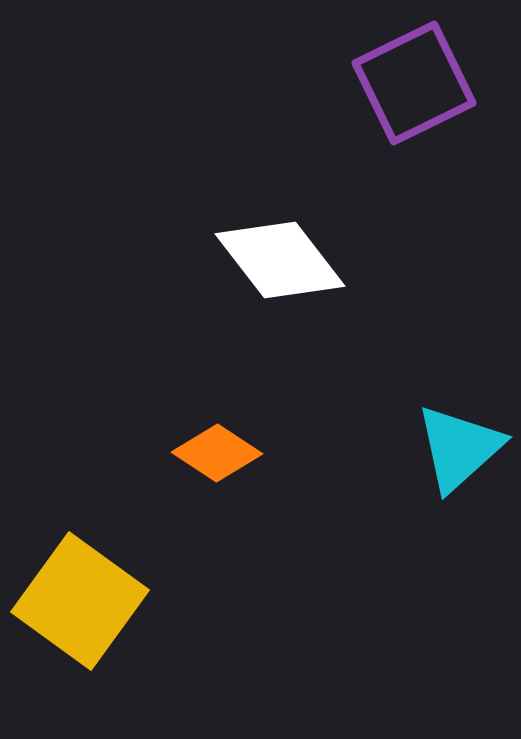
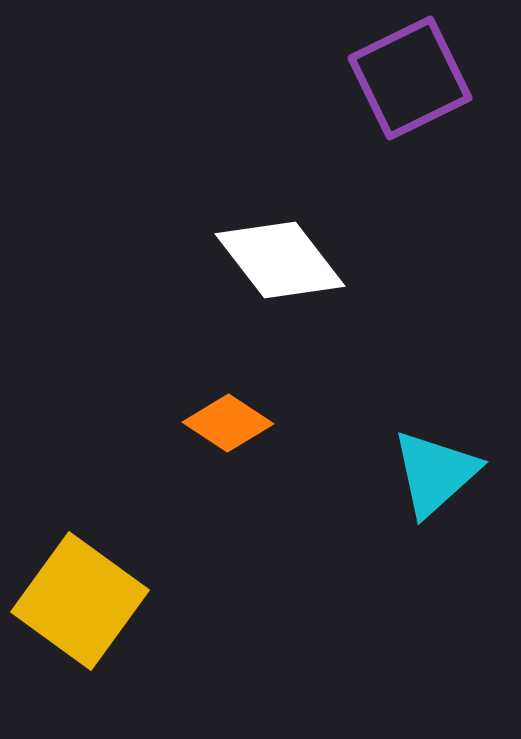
purple square: moved 4 px left, 5 px up
cyan triangle: moved 24 px left, 25 px down
orange diamond: moved 11 px right, 30 px up
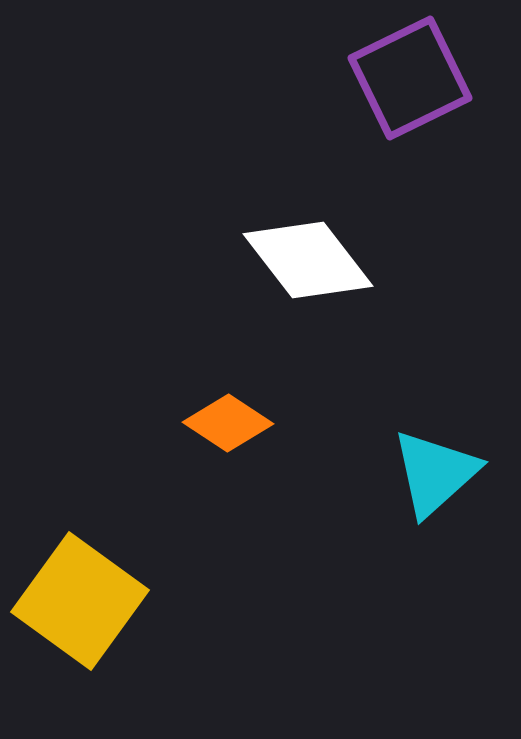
white diamond: moved 28 px right
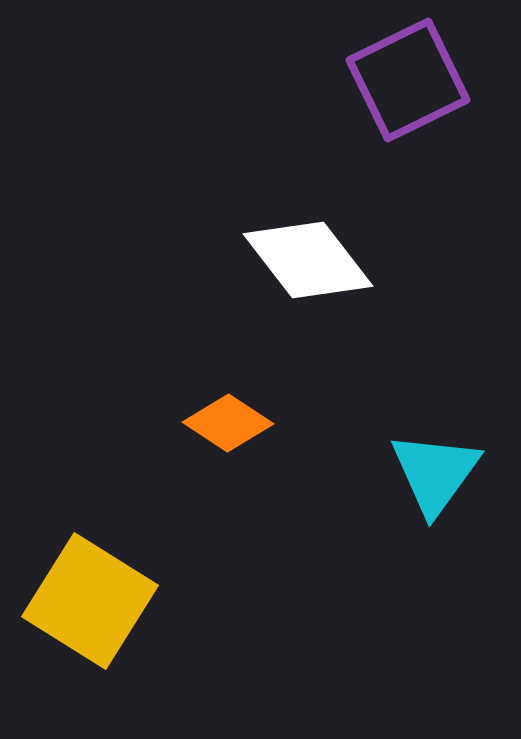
purple square: moved 2 px left, 2 px down
cyan triangle: rotated 12 degrees counterclockwise
yellow square: moved 10 px right; rotated 4 degrees counterclockwise
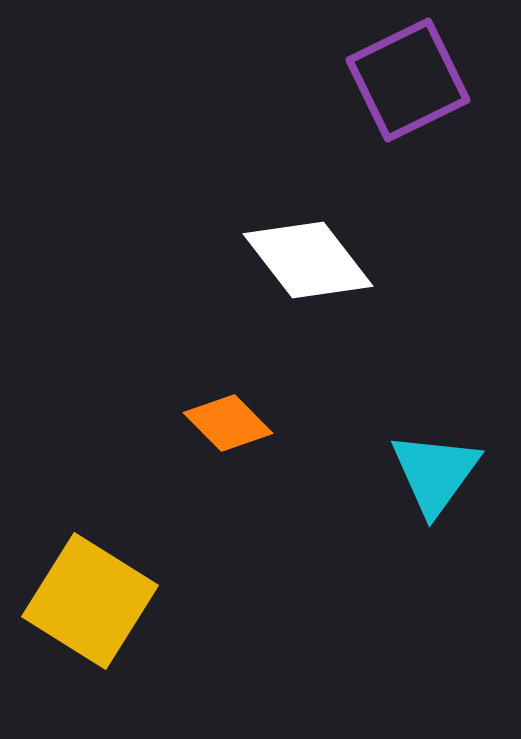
orange diamond: rotated 12 degrees clockwise
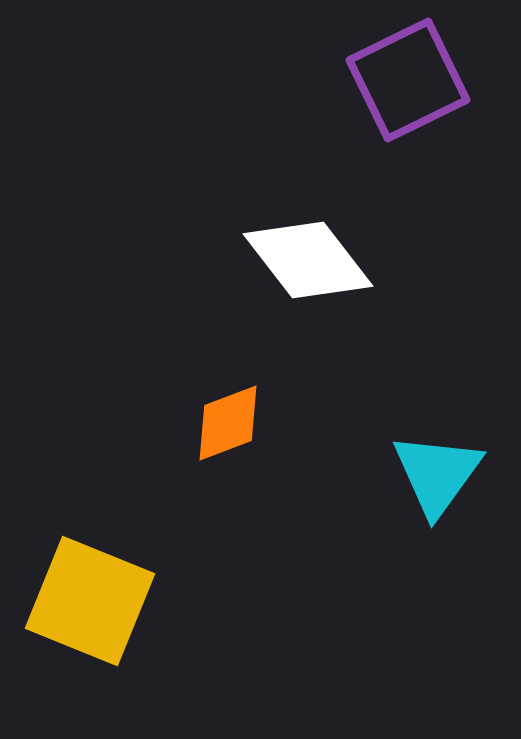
orange diamond: rotated 66 degrees counterclockwise
cyan triangle: moved 2 px right, 1 px down
yellow square: rotated 10 degrees counterclockwise
